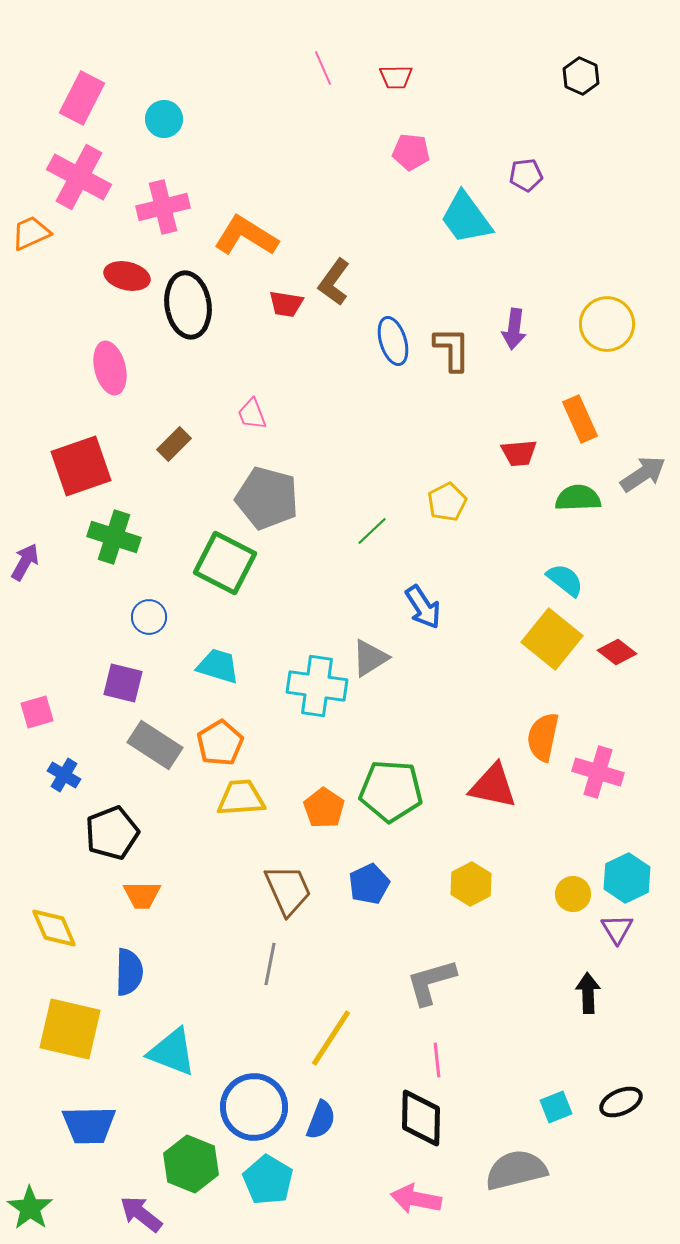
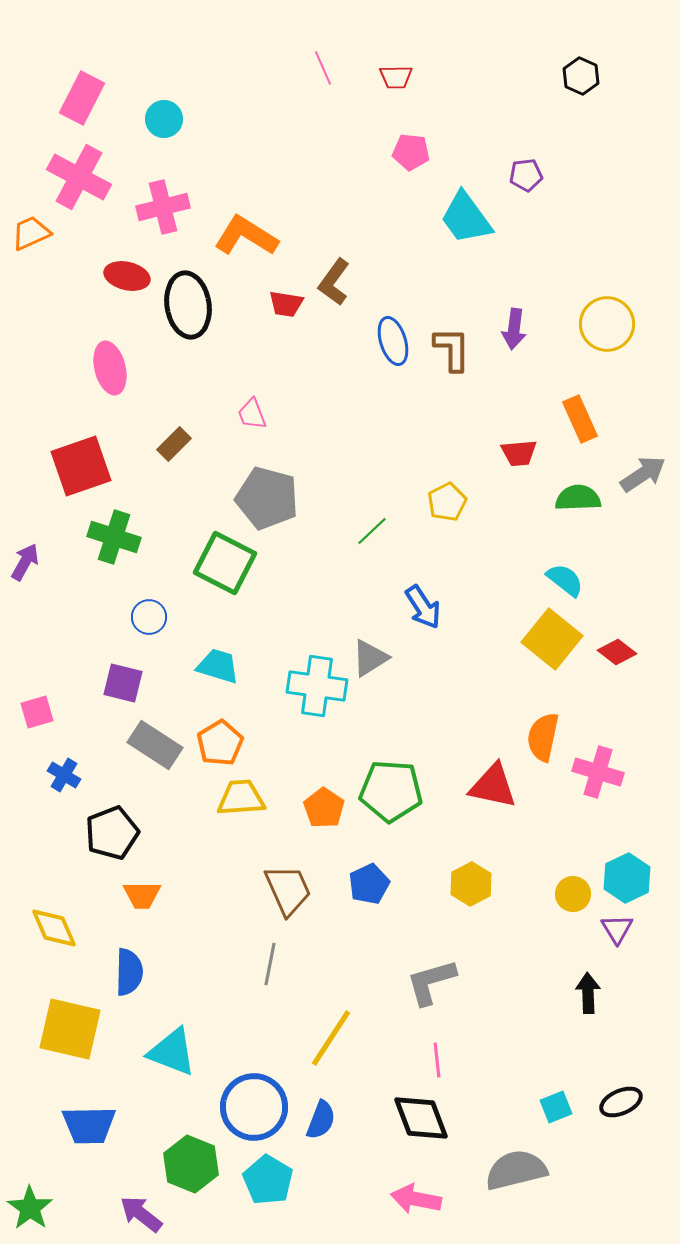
black diamond at (421, 1118): rotated 22 degrees counterclockwise
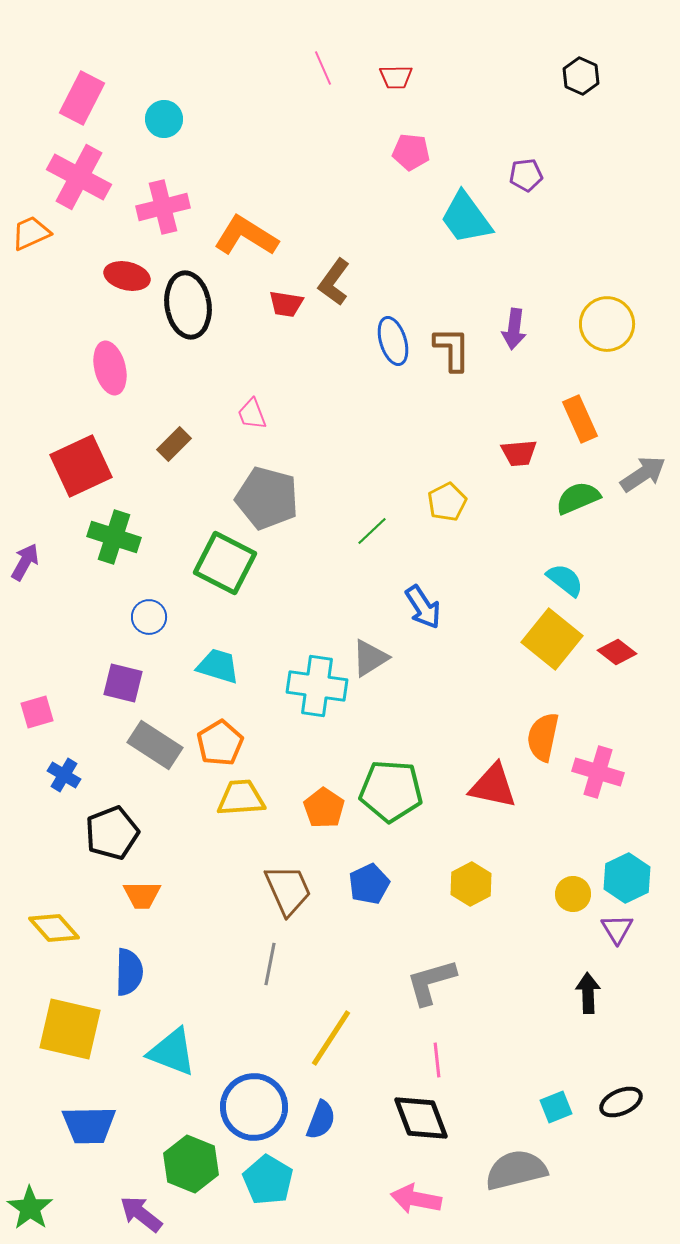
red square at (81, 466): rotated 6 degrees counterclockwise
green semicircle at (578, 498): rotated 21 degrees counterclockwise
yellow diamond at (54, 928): rotated 18 degrees counterclockwise
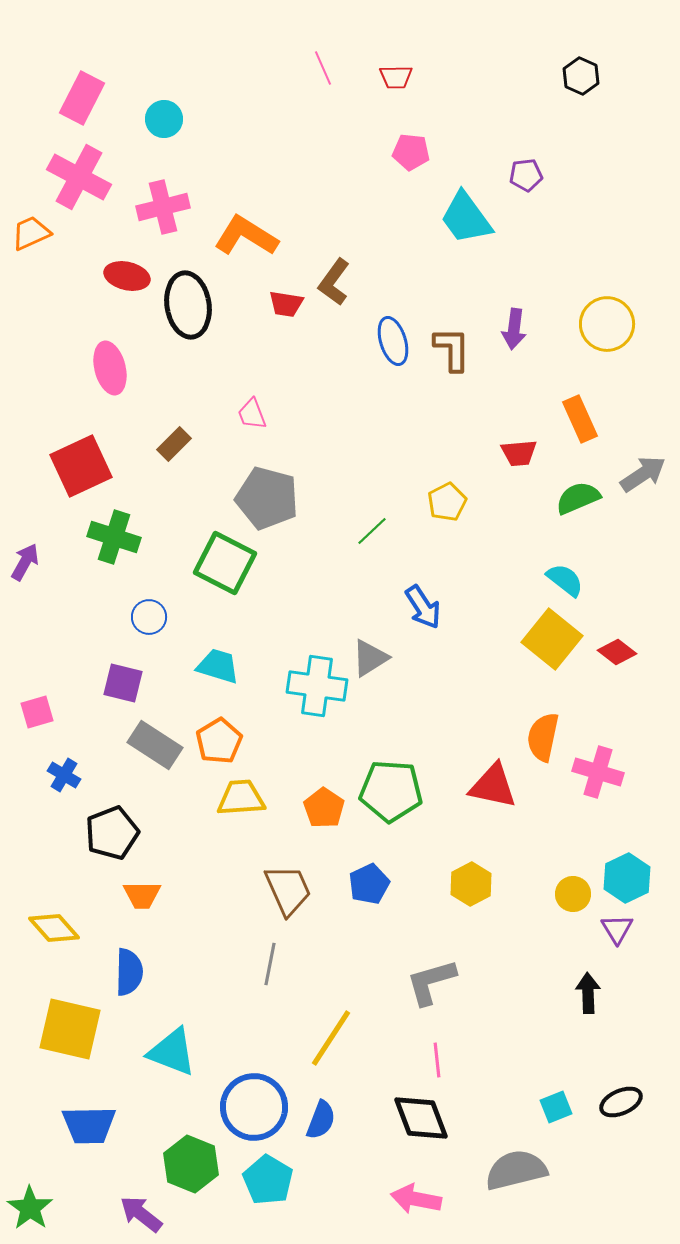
orange pentagon at (220, 743): moved 1 px left, 2 px up
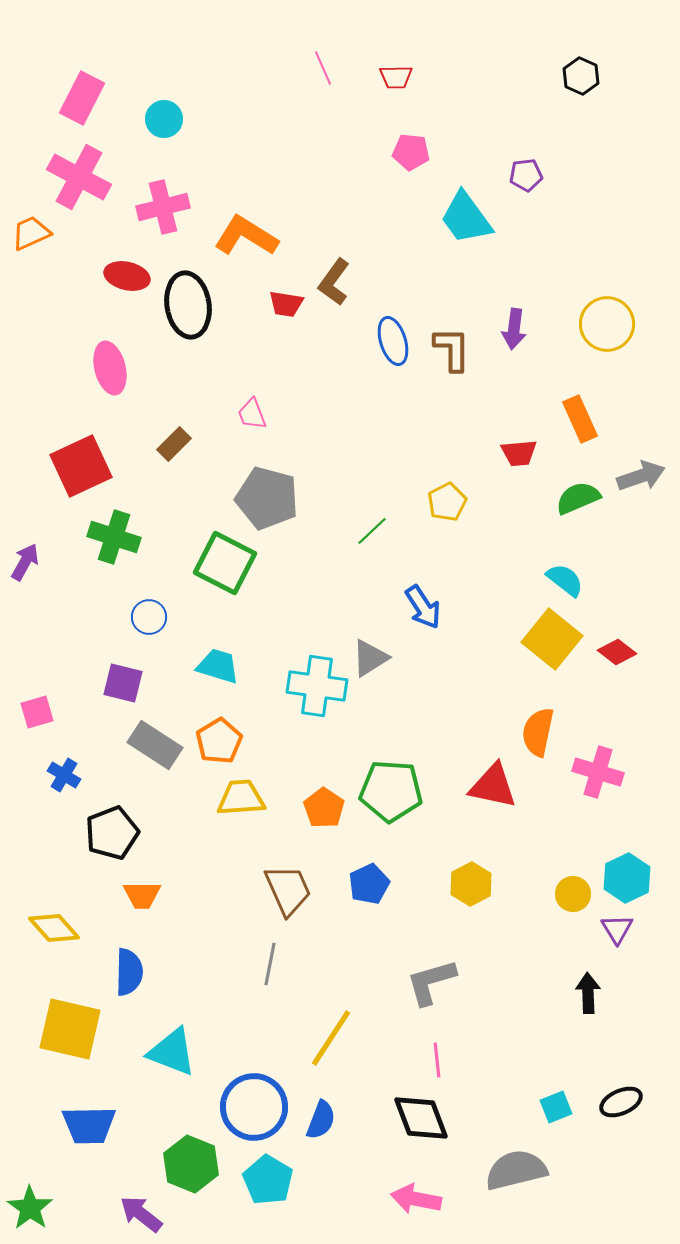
gray arrow at (643, 474): moved 2 px left, 2 px down; rotated 15 degrees clockwise
orange semicircle at (543, 737): moved 5 px left, 5 px up
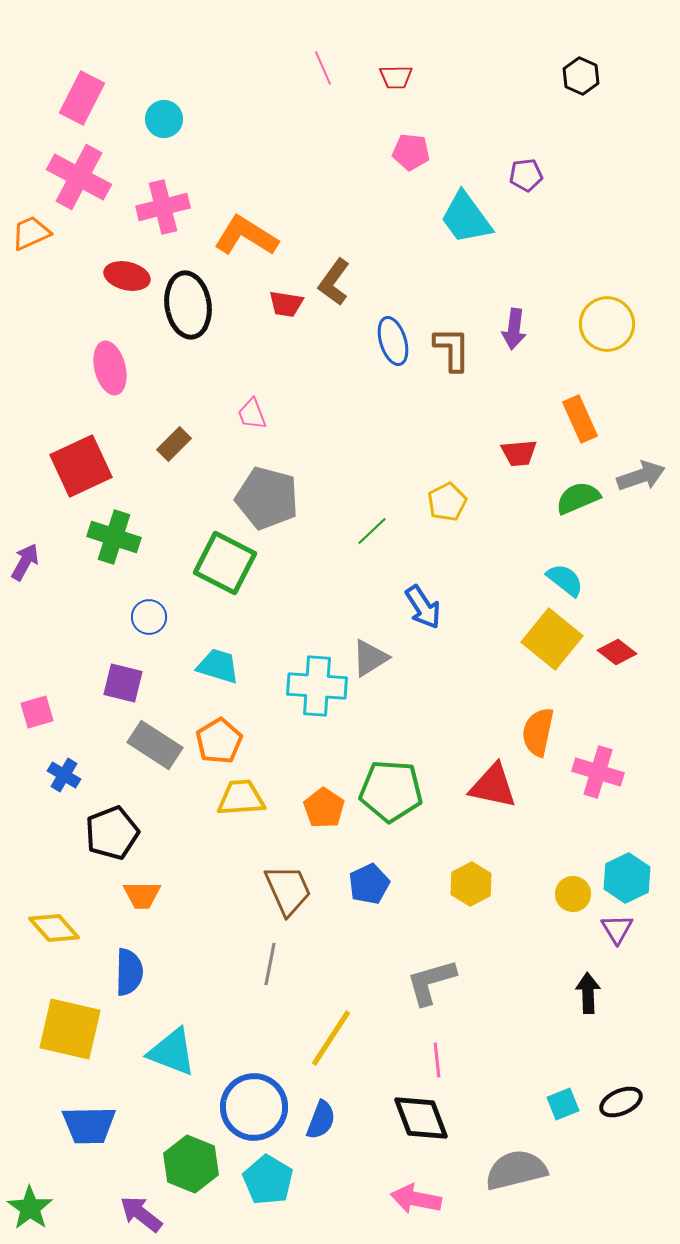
cyan cross at (317, 686): rotated 4 degrees counterclockwise
cyan square at (556, 1107): moved 7 px right, 3 px up
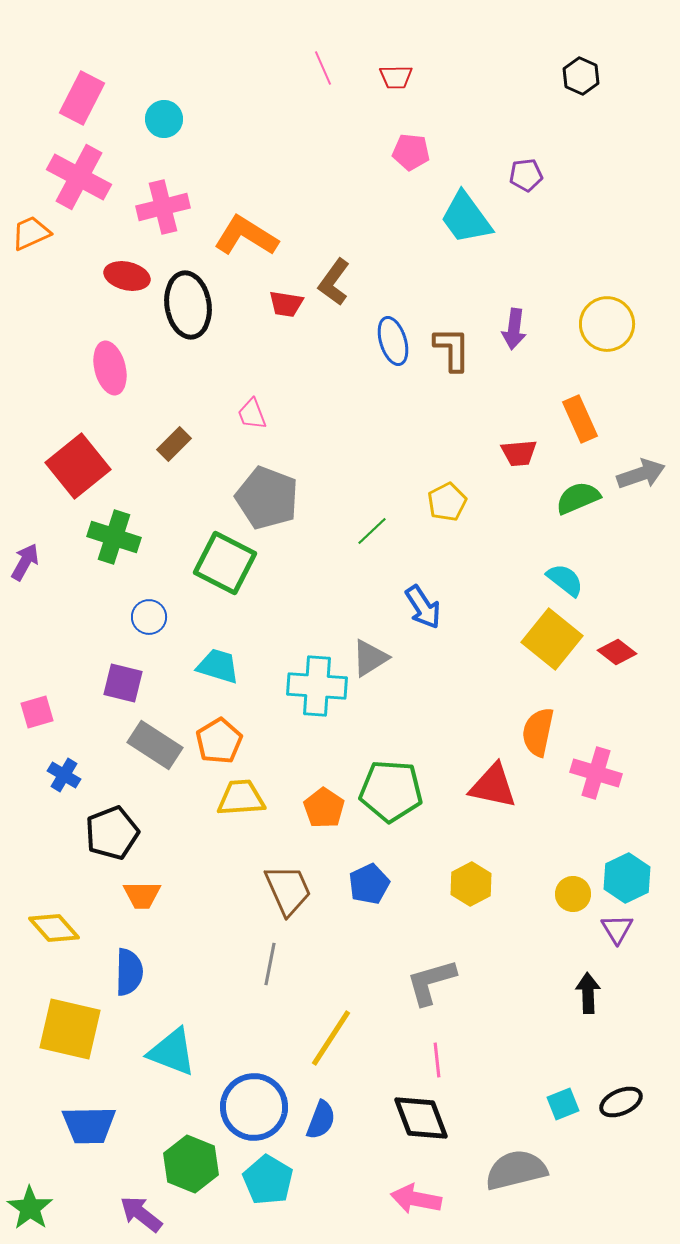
red square at (81, 466): moved 3 px left; rotated 14 degrees counterclockwise
gray arrow at (641, 476): moved 2 px up
gray pentagon at (267, 498): rotated 6 degrees clockwise
pink cross at (598, 772): moved 2 px left, 1 px down
